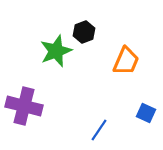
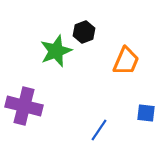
blue square: rotated 18 degrees counterclockwise
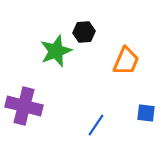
black hexagon: rotated 15 degrees clockwise
blue line: moved 3 px left, 5 px up
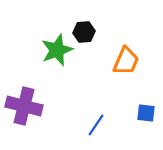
green star: moved 1 px right, 1 px up
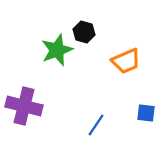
black hexagon: rotated 20 degrees clockwise
orange trapezoid: rotated 44 degrees clockwise
